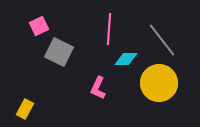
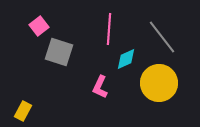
pink square: rotated 12 degrees counterclockwise
gray line: moved 3 px up
gray square: rotated 8 degrees counterclockwise
cyan diamond: rotated 25 degrees counterclockwise
pink L-shape: moved 2 px right, 1 px up
yellow rectangle: moved 2 px left, 2 px down
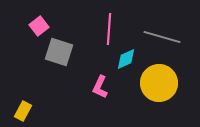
gray line: rotated 36 degrees counterclockwise
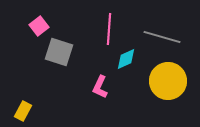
yellow circle: moved 9 px right, 2 px up
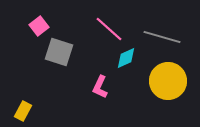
pink line: rotated 52 degrees counterclockwise
cyan diamond: moved 1 px up
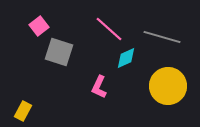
yellow circle: moved 5 px down
pink L-shape: moved 1 px left
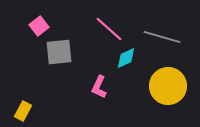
gray square: rotated 24 degrees counterclockwise
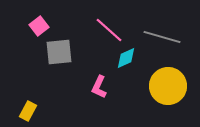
pink line: moved 1 px down
yellow rectangle: moved 5 px right
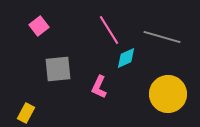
pink line: rotated 16 degrees clockwise
gray square: moved 1 px left, 17 px down
yellow circle: moved 8 px down
yellow rectangle: moved 2 px left, 2 px down
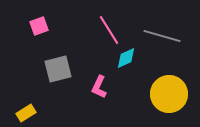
pink square: rotated 18 degrees clockwise
gray line: moved 1 px up
gray square: rotated 8 degrees counterclockwise
yellow circle: moved 1 px right
yellow rectangle: rotated 30 degrees clockwise
